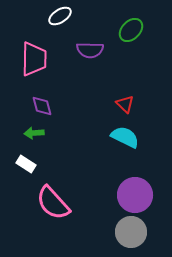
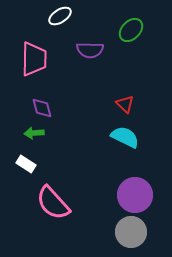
purple diamond: moved 2 px down
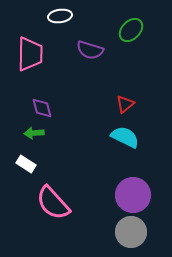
white ellipse: rotated 25 degrees clockwise
purple semicircle: rotated 16 degrees clockwise
pink trapezoid: moved 4 px left, 5 px up
red triangle: rotated 36 degrees clockwise
purple circle: moved 2 px left
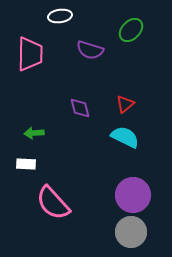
purple diamond: moved 38 px right
white rectangle: rotated 30 degrees counterclockwise
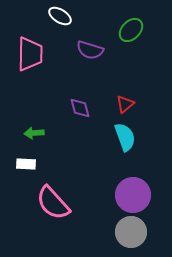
white ellipse: rotated 40 degrees clockwise
cyan semicircle: rotated 44 degrees clockwise
